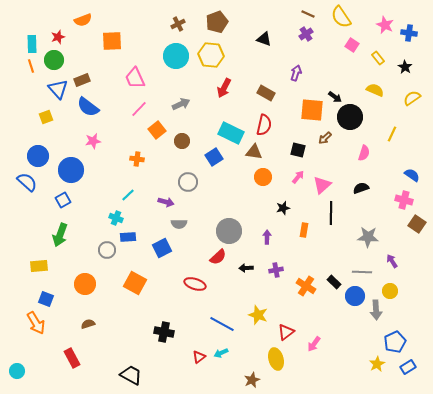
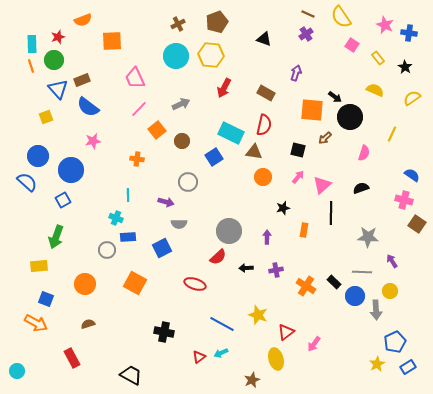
cyan line at (128, 195): rotated 48 degrees counterclockwise
green arrow at (60, 235): moved 4 px left, 2 px down
orange arrow at (36, 323): rotated 30 degrees counterclockwise
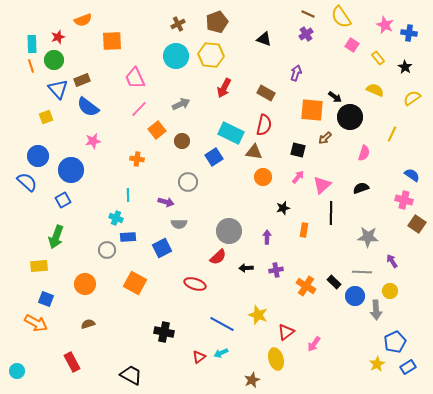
red rectangle at (72, 358): moved 4 px down
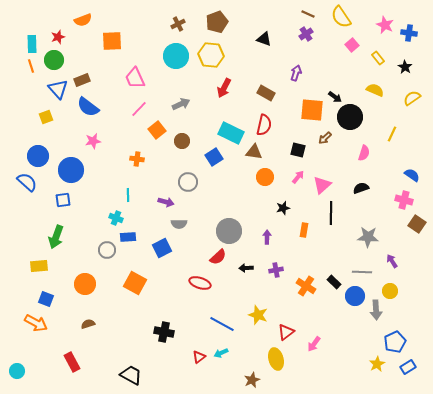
pink square at (352, 45): rotated 16 degrees clockwise
orange circle at (263, 177): moved 2 px right
blue square at (63, 200): rotated 21 degrees clockwise
red ellipse at (195, 284): moved 5 px right, 1 px up
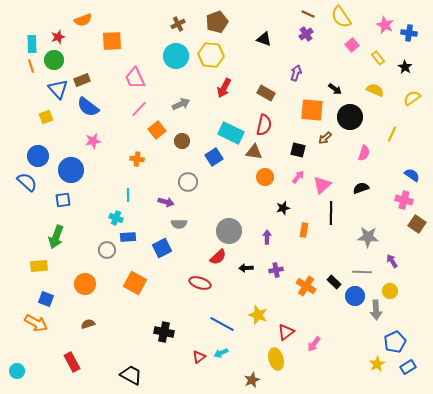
black arrow at (335, 97): moved 8 px up
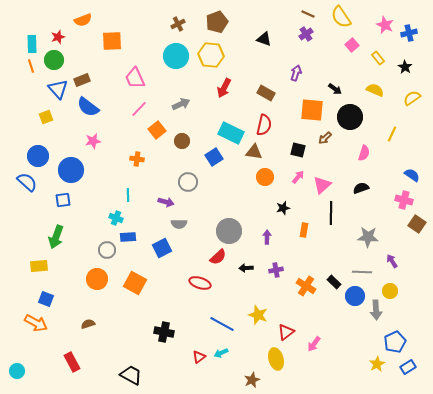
blue cross at (409, 33): rotated 21 degrees counterclockwise
orange circle at (85, 284): moved 12 px right, 5 px up
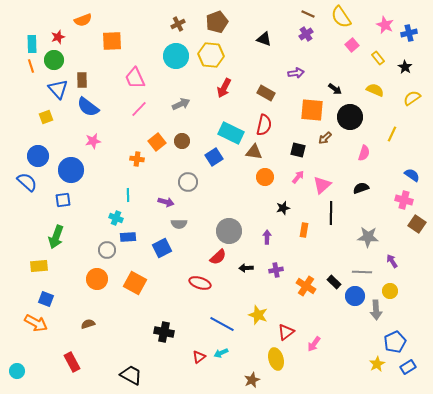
purple arrow at (296, 73): rotated 63 degrees clockwise
brown rectangle at (82, 80): rotated 70 degrees counterclockwise
orange square at (157, 130): moved 12 px down
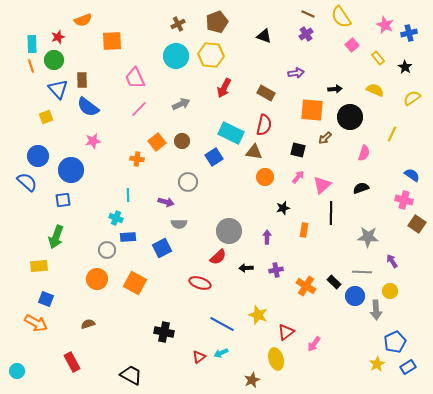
black triangle at (264, 39): moved 3 px up
black arrow at (335, 89): rotated 40 degrees counterclockwise
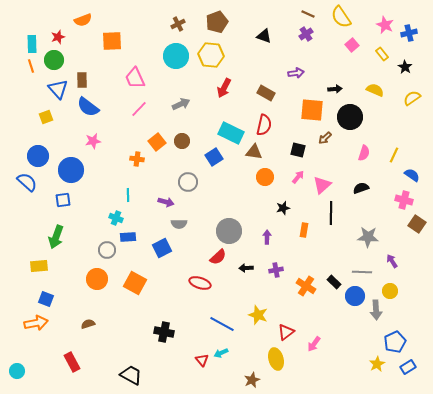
yellow rectangle at (378, 58): moved 4 px right, 4 px up
yellow line at (392, 134): moved 2 px right, 21 px down
orange arrow at (36, 323): rotated 40 degrees counterclockwise
red triangle at (199, 357): moved 3 px right, 3 px down; rotated 32 degrees counterclockwise
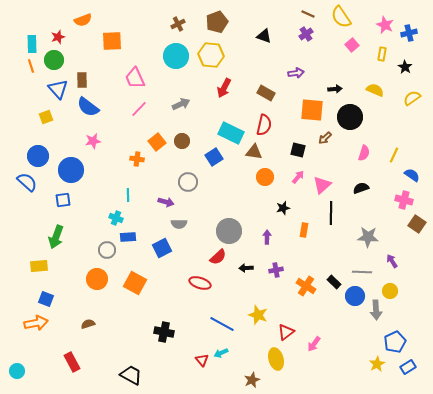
yellow rectangle at (382, 54): rotated 48 degrees clockwise
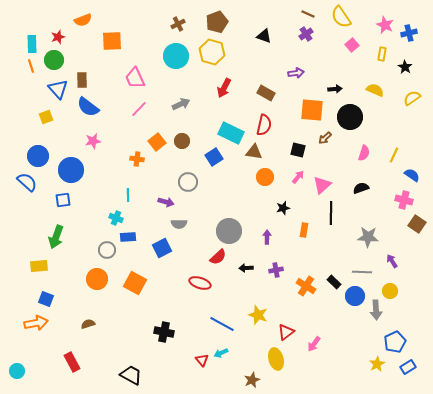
yellow hexagon at (211, 55): moved 1 px right, 3 px up; rotated 10 degrees clockwise
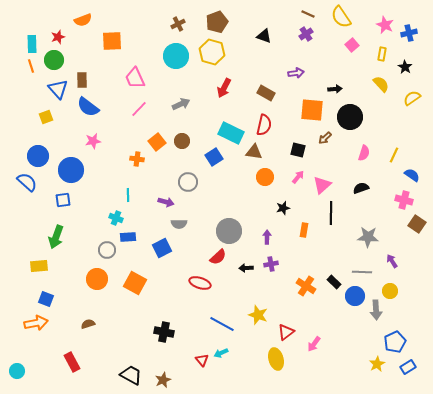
yellow semicircle at (375, 90): moved 6 px right, 6 px up; rotated 24 degrees clockwise
purple cross at (276, 270): moved 5 px left, 6 px up
brown star at (252, 380): moved 89 px left
